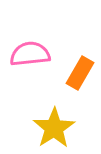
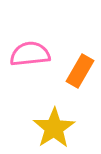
orange rectangle: moved 2 px up
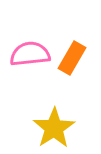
orange rectangle: moved 8 px left, 13 px up
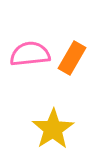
yellow star: moved 1 px left, 1 px down
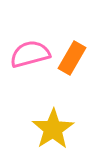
pink semicircle: rotated 9 degrees counterclockwise
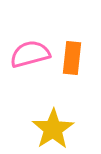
orange rectangle: rotated 24 degrees counterclockwise
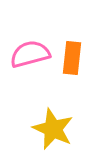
yellow star: rotated 15 degrees counterclockwise
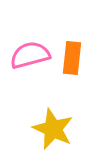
pink semicircle: moved 1 px down
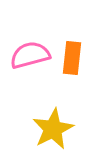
yellow star: rotated 21 degrees clockwise
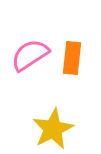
pink semicircle: rotated 18 degrees counterclockwise
